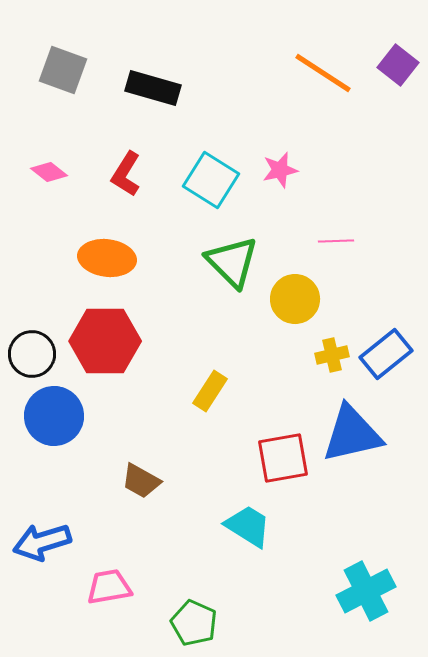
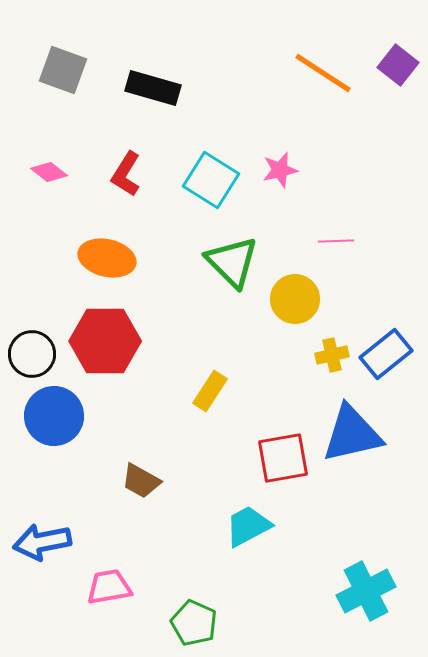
orange ellipse: rotated 6 degrees clockwise
cyan trapezoid: rotated 60 degrees counterclockwise
blue arrow: rotated 6 degrees clockwise
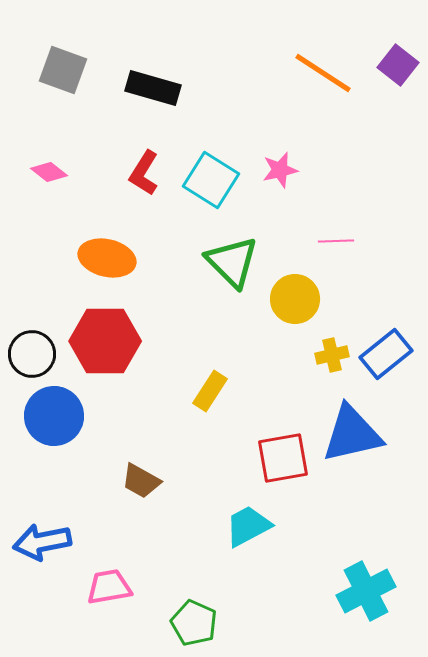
red L-shape: moved 18 px right, 1 px up
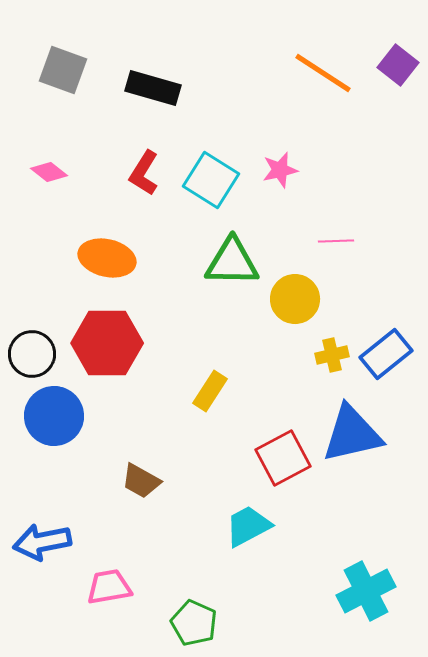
green triangle: rotated 44 degrees counterclockwise
red hexagon: moved 2 px right, 2 px down
red square: rotated 18 degrees counterclockwise
